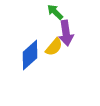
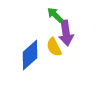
green arrow: moved 3 px down
yellow semicircle: rotated 114 degrees clockwise
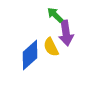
yellow semicircle: moved 3 px left
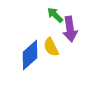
purple arrow: moved 4 px right, 4 px up
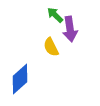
blue diamond: moved 10 px left, 24 px down
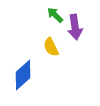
purple arrow: moved 5 px right, 2 px up
blue diamond: moved 3 px right, 4 px up
